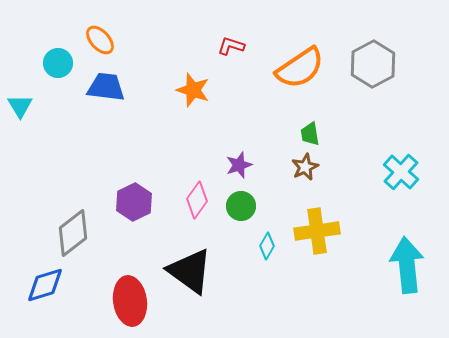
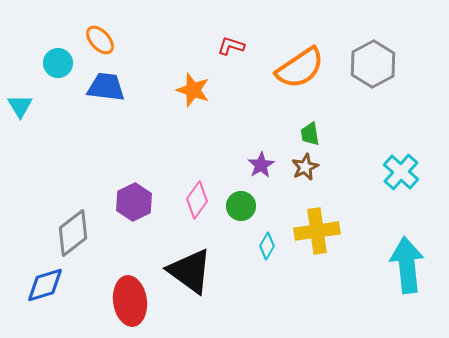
purple star: moved 22 px right; rotated 12 degrees counterclockwise
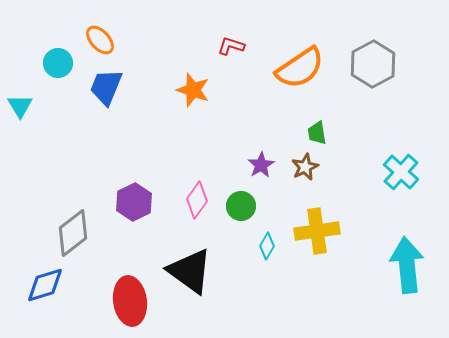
blue trapezoid: rotated 75 degrees counterclockwise
green trapezoid: moved 7 px right, 1 px up
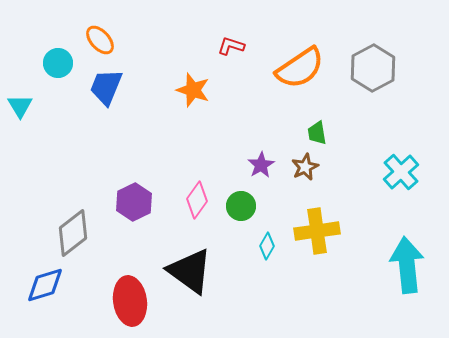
gray hexagon: moved 4 px down
cyan cross: rotated 6 degrees clockwise
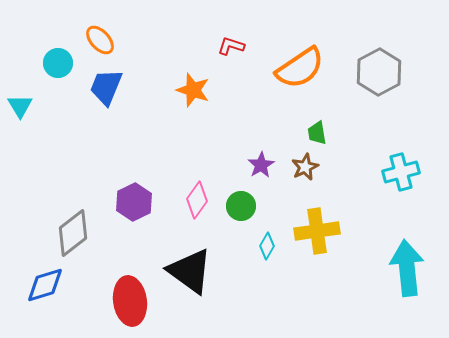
gray hexagon: moved 6 px right, 4 px down
cyan cross: rotated 27 degrees clockwise
cyan arrow: moved 3 px down
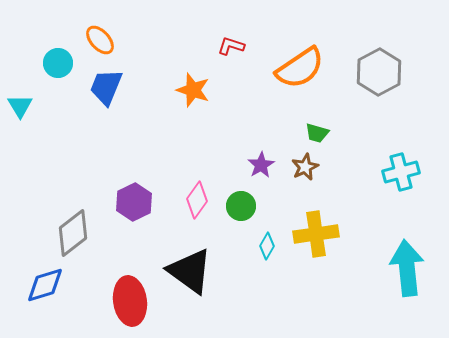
green trapezoid: rotated 65 degrees counterclockwise
yellow cross: moved 1 px left, 3 px down
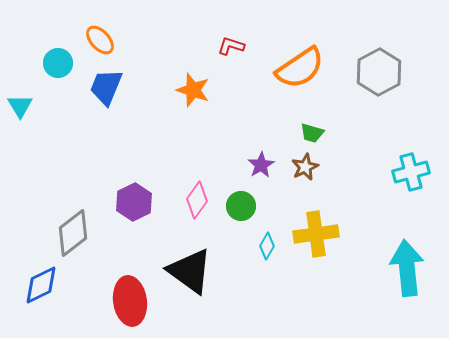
green trapezoid: moved 5 px left
cyan cross: moved 10 px right
blue diamond: moved 4 px left; rotated 9 degrees counterclockwise
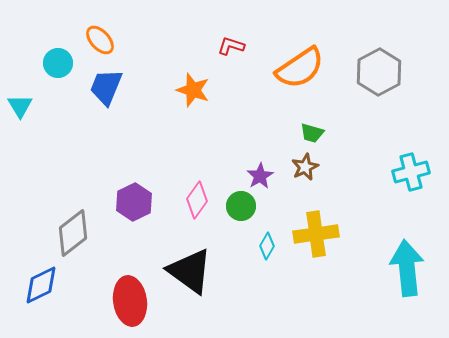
purple star: moved 1 px left, 11 px down
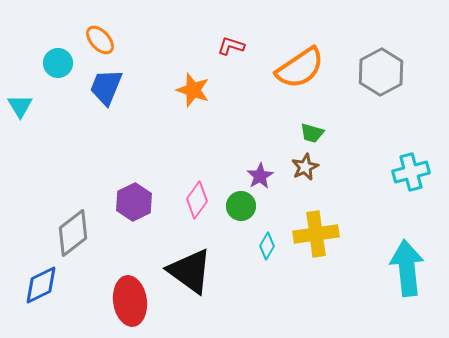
gray hexagon: moved 2 px right
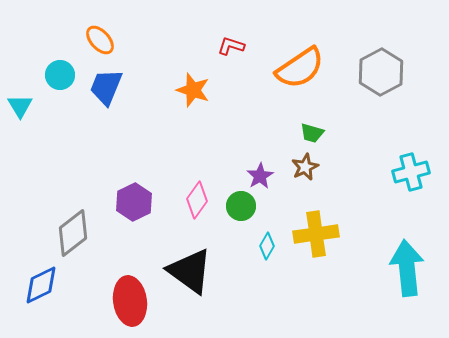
cyan circle: moved 2 px right, 12 px down
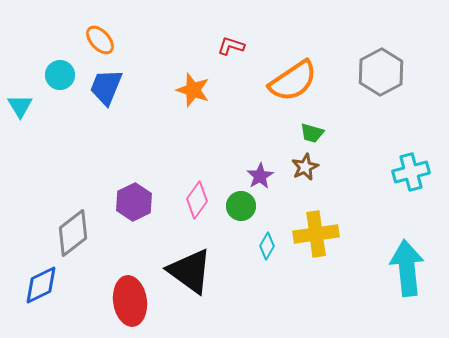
orange semicircle: moved 7 px left, 13 px down
